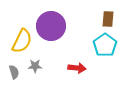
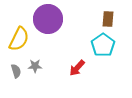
purple circle: moved 3 px left, 7 px up
yellow semicircle: moved 3 px left, 2 px up
cyan pentagon: moved 2 px left
red arrow: rotated 126 degrees clockwise
gray semicircle: moved 2 px right, 1 px up
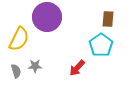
purple circle: moved 1 px left, 2 px up
cyan pentagon: moved 2 px left
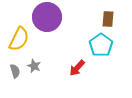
gray star: moved 1 px left; rotated 24 degrees clockwise
gray semicircle: moved 1 px left
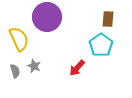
yellow semicircle: rotated 50 degrees counterclockwise
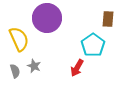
purple circle: moved 1 px down
cyan pentagon: moved 8 px left
red arrow: rotated 12 degrees counterclockwise
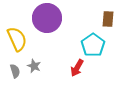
yellow semicircle: moved 2 px left
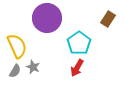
brown rectangle: rotated 28 degrees clockwise
yellow semicircle: moved 7 px down
cyan pentagon: moved 14 px left, 2 px up
gray star: moved 1 px left, 1 px down
gray semicircle: rotated 48 degrees clockwise
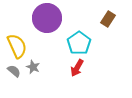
gray semicircle: moved 1 px left; rotated 80 degrees counterclockwise
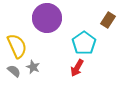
brown rectangle: moved 1 px down
cyan pentagon: moved 5 px right
